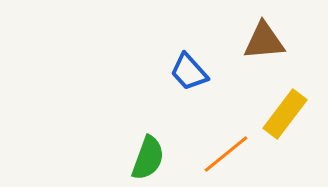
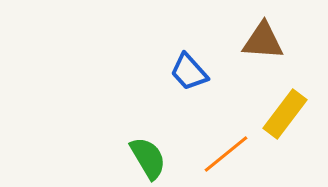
brown triangle: moved 1 px left; rotated 9 degrees clockwise
green semicircle: rotated 51 degrees counterclockwise
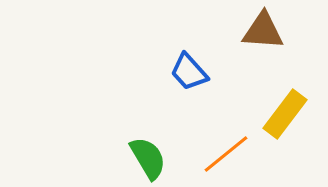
brown triangle: moved 10 px up
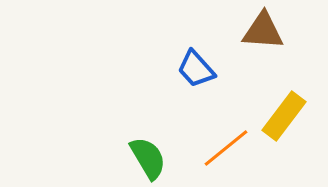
blue trapezoid: moved 7 px right, 3 px up
yellow rectangle: moved 1 px left, 2 px down
orange line: moved 6 px up
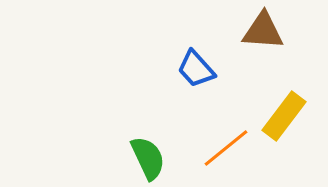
green semicircle: rotated 6 degrees clockwise
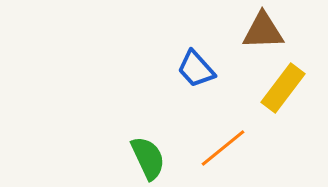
brown triangle: rotated 6 degrees counterclockwise
yellow rectangle: moved 1 px left, 28 px up
orange line: moved 3 px left
